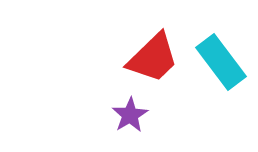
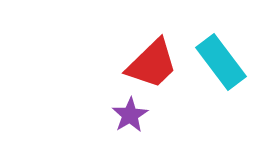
red trapezoid: moved 1 px left, 6 px down
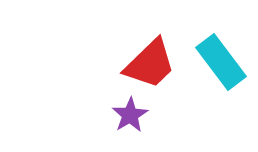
red trapezoid: moved 2 px left
